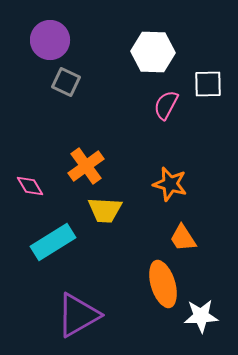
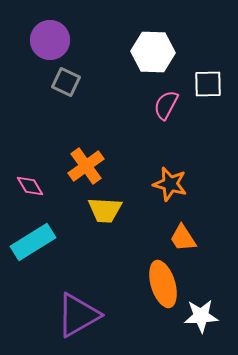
cyan rectangle: moved 20 px left
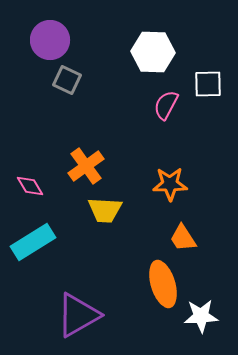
gray square: moved 1 px right, 2 px up
orange star: rotated 16 degrees counterclockwise
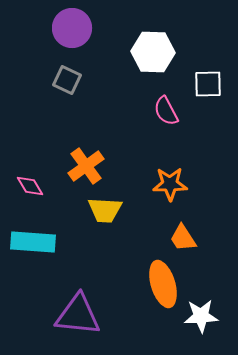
purple circle: moved 22 px right, 12 px up
pink semicircle: moved 6 px down; rotated 56 degrees counterclockwise
cyan rectangle: rotated 36 degrees clockwise
purple triangle: rotated 36 degrees clockwise
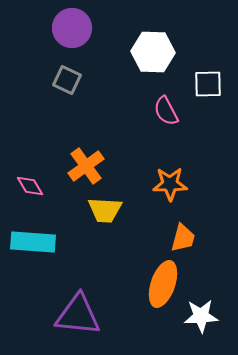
orange trapezoid: rotated 132 degrees counterclockwise
orange ellipse: rotated 36 degrees clockwise
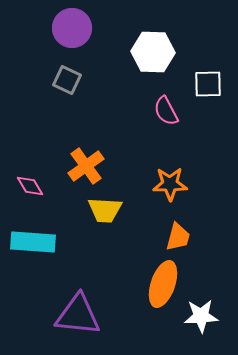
orange trapezoid: moved 5 px left, 1 px up
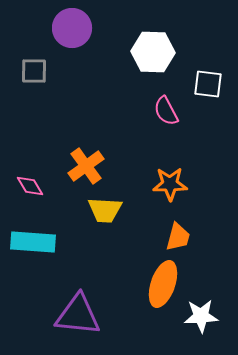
gray square: moved 33 px left, 9 px up; rotated 24 degrees counterclockwise
white square: rotated 8 degrees clockwise
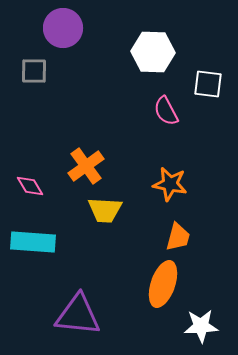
purple circle: moved 9 px left
orange star: rotated 12 degrees clockwise
white star: moved 10 px down
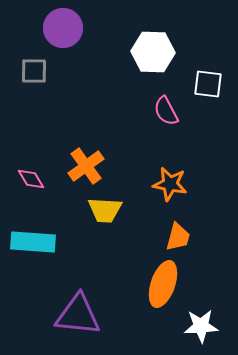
pink diamond: moved 1 px right, 7 px up
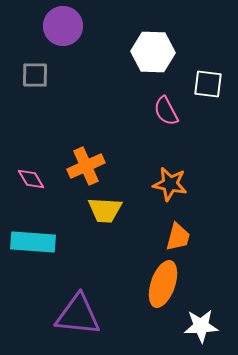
purple circle: moved 2 px up
gray square: moved 1 px right, 4 px down
orange cross: rotated 12 degrees clockwise
